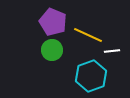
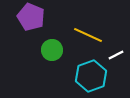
purple pentagon: moved 22 px left, 5 px up
white line: moved 4 px right, 4 px down; rotated 21 degrees counterclockwise
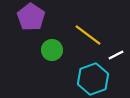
purple pentagon: rotated 12 degrees clockwise
yellow line: rotated 12 degrees clockwise
cyan hexagon: moved 2 px right, 3 px down
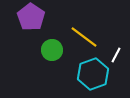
yellow line: moved 4 px left, 2 px down
white line: rotated 35 degrees counterclockwise
cyan hexagon: moved 5 px up
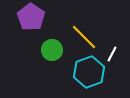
yellow line: rotated 8 degrees clockwise
white line: moved 4 px left, 1 px up
cyan hexagon: moved 4 px left, 2 px up
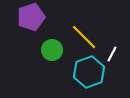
purple pentagon: rotated 20 degrees clockwise
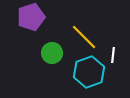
green circle: moved 3 px down
white line: moved 1 px right, 1 px down; rotated 21 degrees counterclockwise
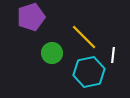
cyan hexagon: rotated 8 degrees clockwise
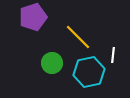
purple pentagon: moved 2 px right
yellow line: moved 6 px left
green circle: moved 10 px down
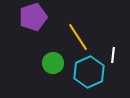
yellow line: rotated 12 degrees clockwise
green circle: moved 1 px right
cyan hexagon: rotated 12 degrees counterclockwise
